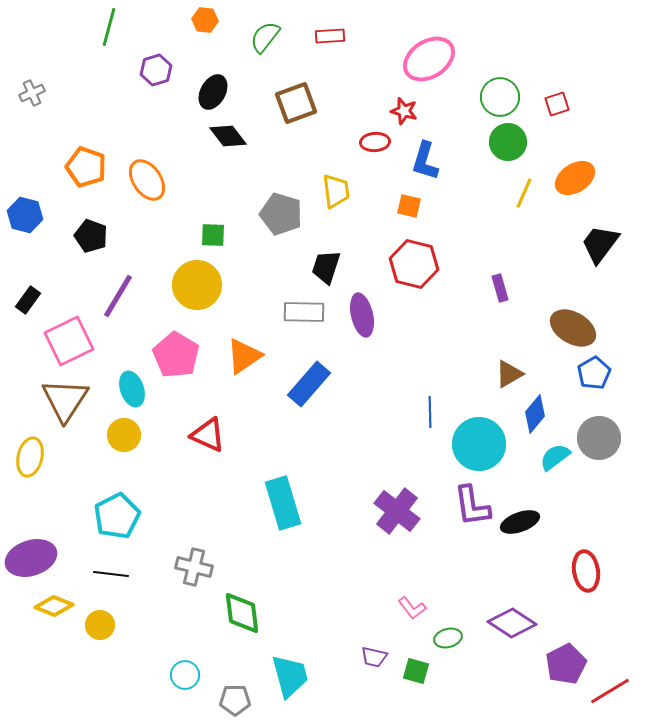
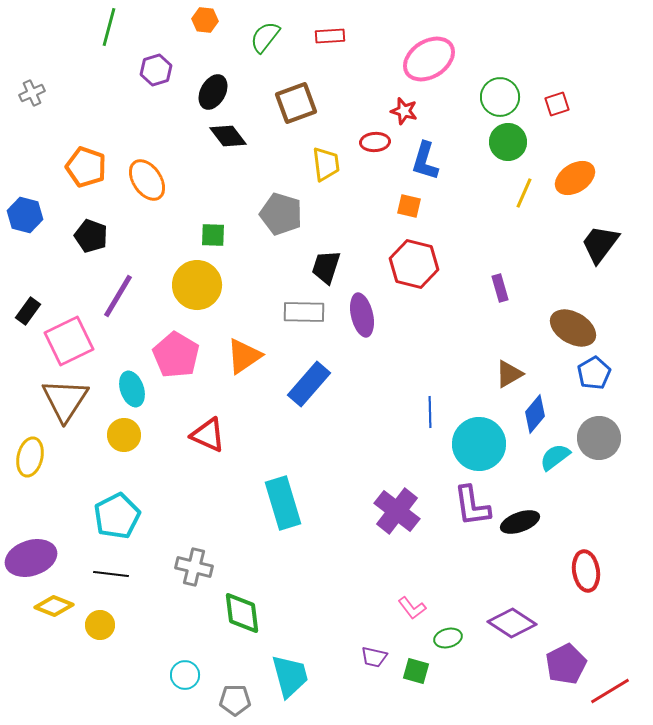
yellow trapezoid at (336, 191): moved 10 px left, 27 px up
black rectangle at (28, 300): moved 11 px down
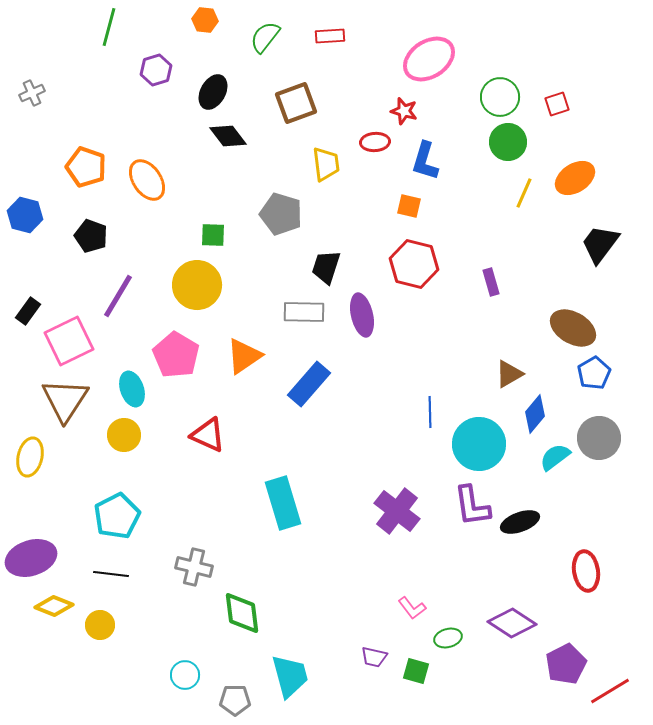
purple rectangle at (500, 288): moved 9 px left, 6 px up
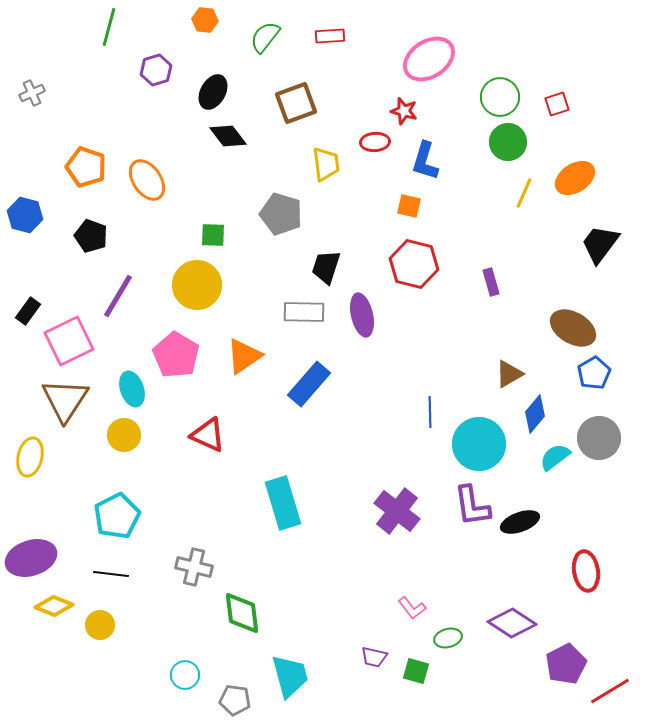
gray pentagon at (235, 700): rotated 8 degrees clockwise
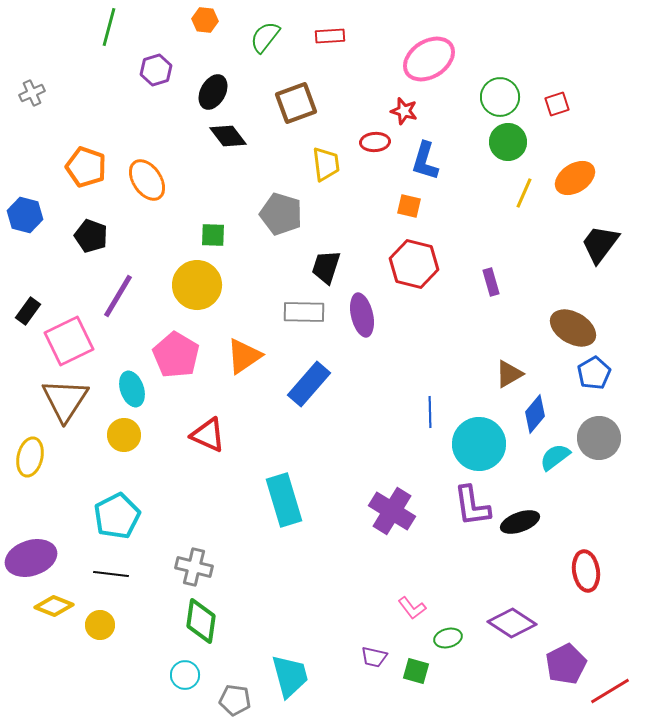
cyan rectangle at (283, 503): moved 1 px right, 3 px up
purple cross at (397, 511): moved 5 px left; rotated 6 degrees counterclockwise
green diamond at (242, 613): moved 41 px left, 8 px down; rotated 15 degrees clockwise
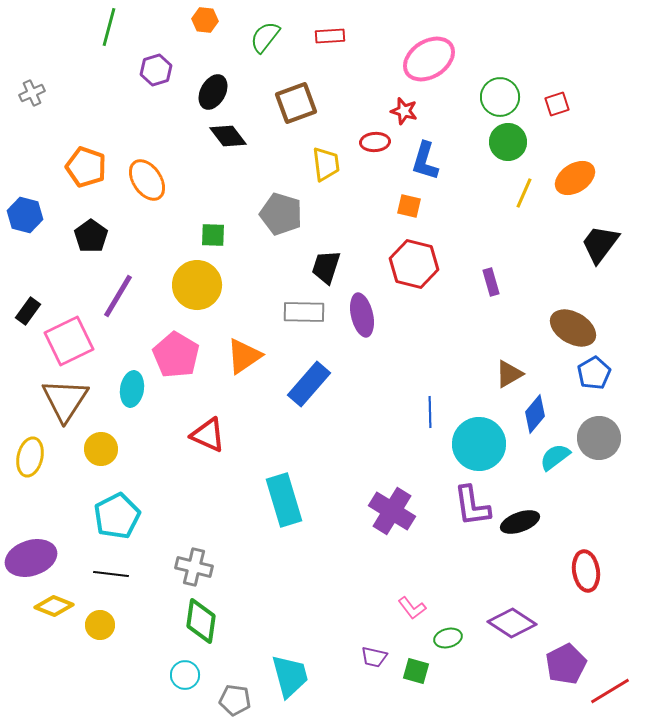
black pentagon at (91, 236): rotated 16 degrees clockwise
cyan ellipse at (132, 389): rotated 28 degrees clockwise
yellow circle at (124, 435): moved 23 px left, 14 px down
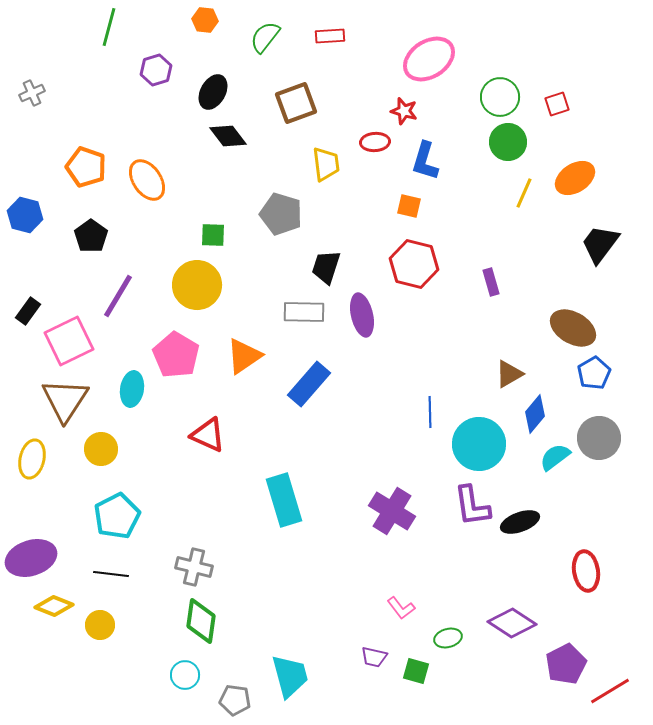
yellow ellipse at (30, 457): moved 2 px right, 2 px down
pink L-shape at (412, 608): moved 11 px left
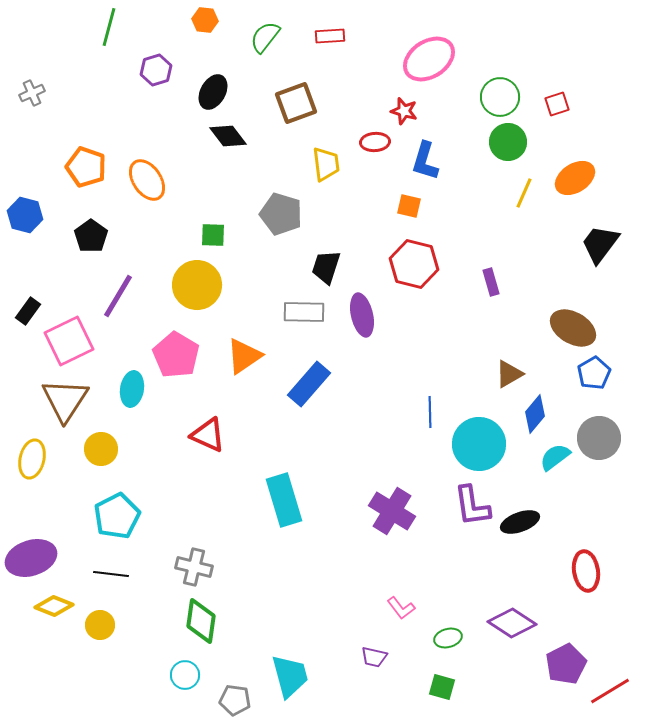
green square at (416, 671): moved 26 px right, 16 px down
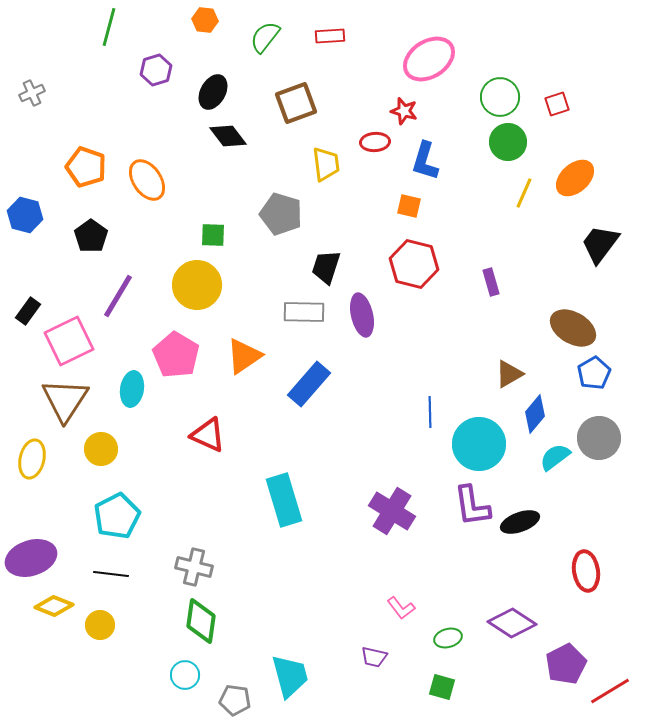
orange ellipse at (575, 178): rotated 9 degrees counterclockwise
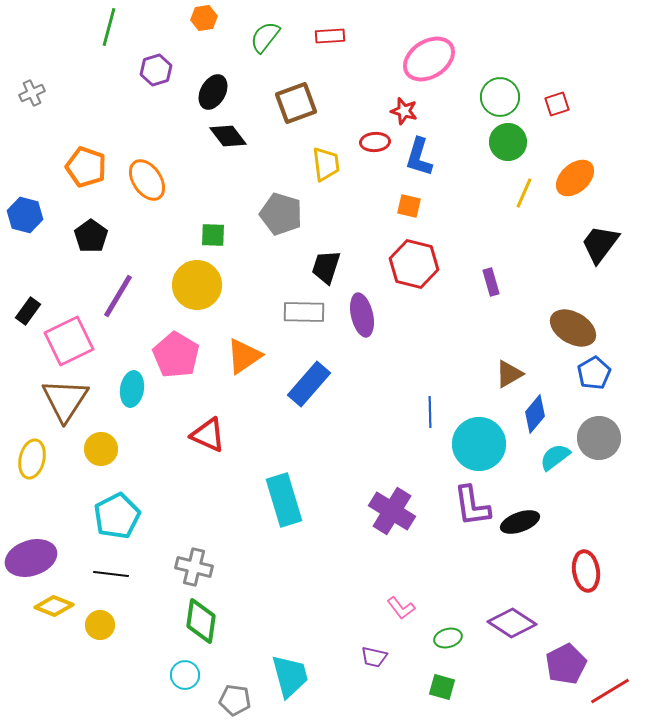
orange hexagon at (205, 20): moved 1 px left, 2 px up; rotated 15 degrees counterclockwise
blue L-shape at (425, 161): moved 6 px left, 4 px up
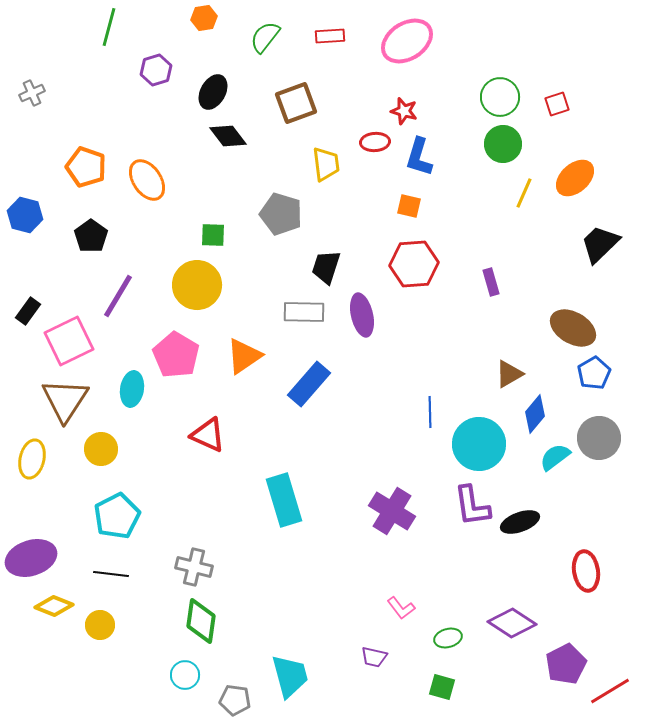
pink ellipse at (429, 59): moved 22 px left, 18 px up
green circle at (508, 142): moved 5 px left, 2 px down
black trapezoid at (600, 244): rotated 9 degrees clockwise
red hexagon at (414, 264): rotated 18 degrees counterclockwise
